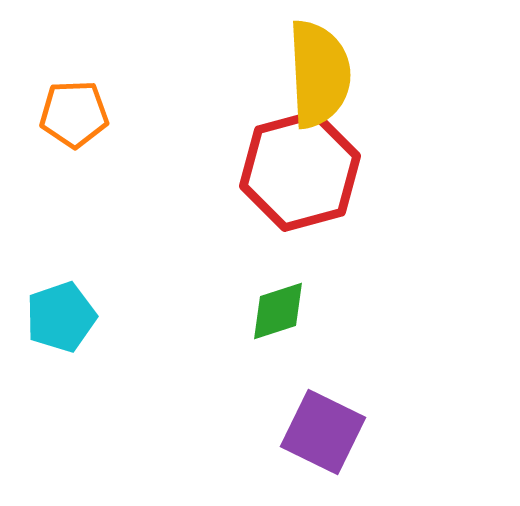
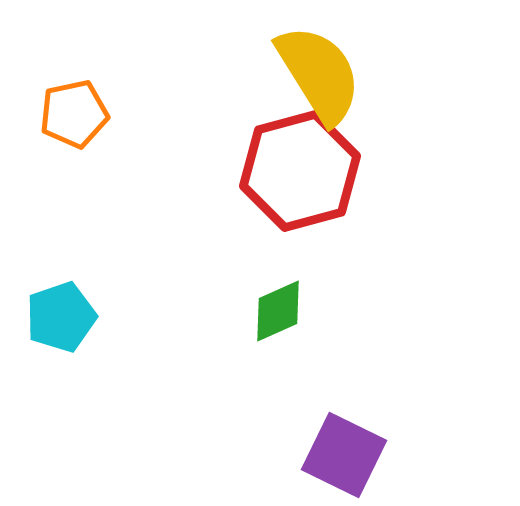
yellow semicircle: rotated 29 degrees counterclockwise
orange pentagon: rotated 10 degrees counterclockwise
green diamond: rotated 6 degrees counterclockwise
purple square: moved 21 px right, 23 px down
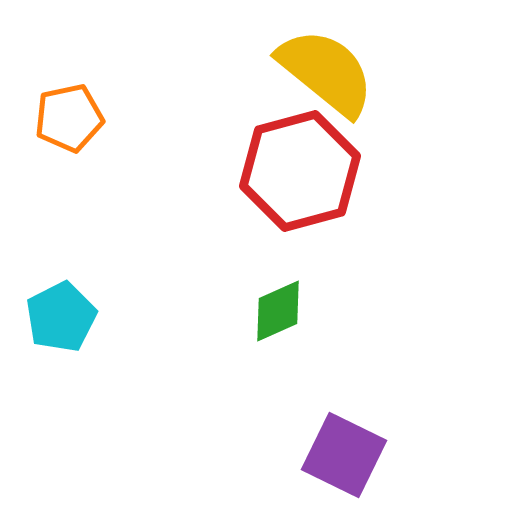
yellow semicircle: moved 7 px right, 2 px up; rotated 19 degrees counterclockwise
orange pentagon: moved 5 px left, 4 px down
cyan pentagon: rotated 8 degrees counterclockwise
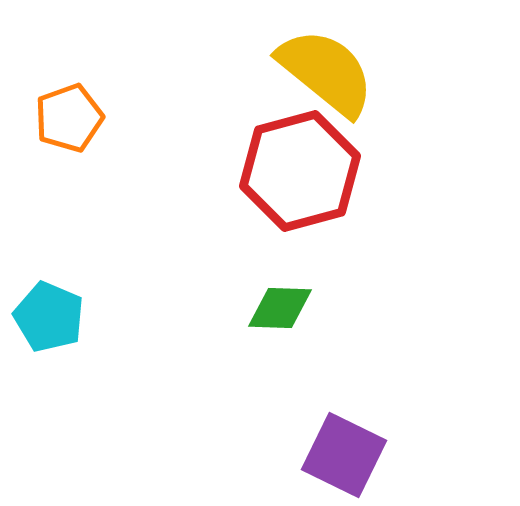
orange pentagon: rotated 8 degrees counterclockwise
green diamond: moved 2 px right, 3 px up; rotated 26 degrees clockwise
cyan pentagon: moved 12 px left; rotated 22 degrees counterclockwise
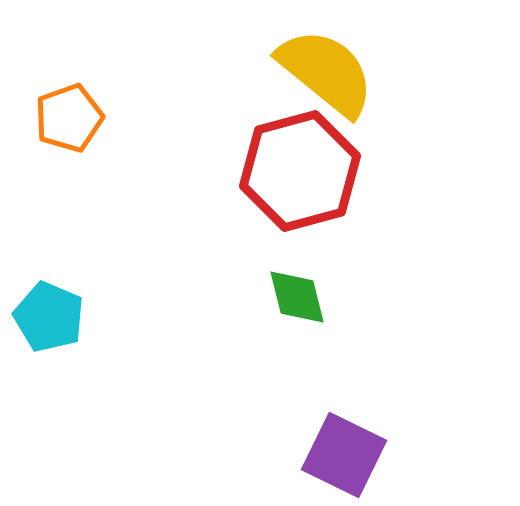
green diamond: moved 17 px right, 11 px up; rotated 74 degrees clockwise
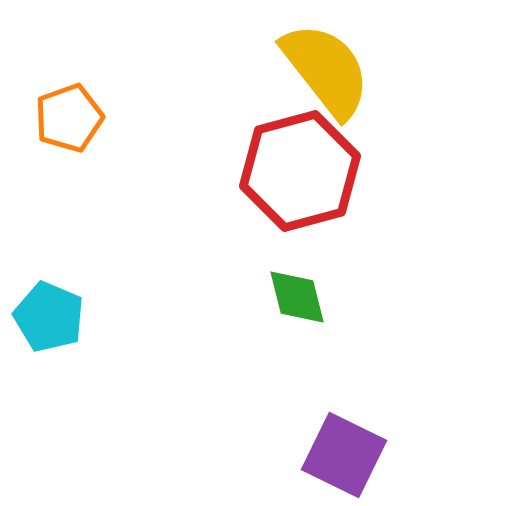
yellow semicircle: moved 2 px up; rotated 13 degrees clockwise
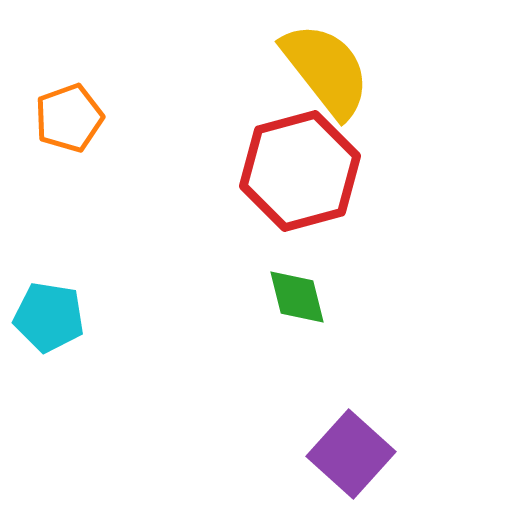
cyan pentagon: rotated 14 degrees counterclockwise
purple square: moved 7 px right, 1 px up; rotated 16 degrees clockwise
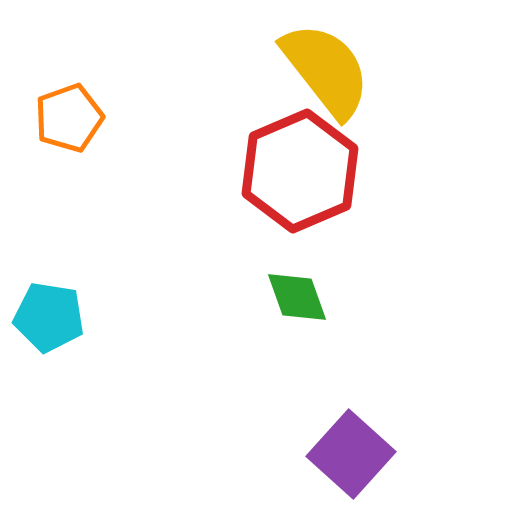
red hexagon: rotated 8 degrees counterclockwise
green diamond: rotated 6 degrees counterclockwise
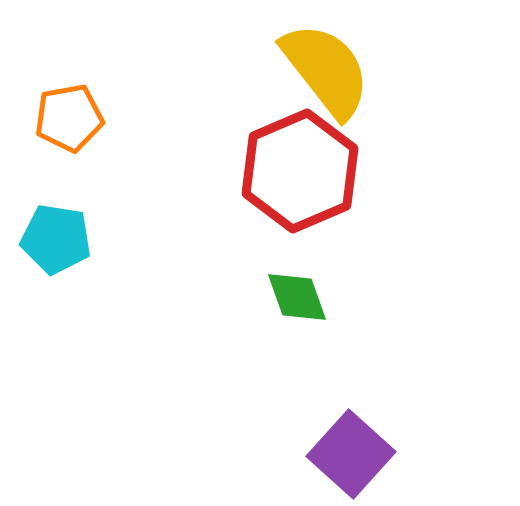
orange pentagon: rotated 10 degrees clockwise
cyan pentagon: moved 7 px right, 78 px up
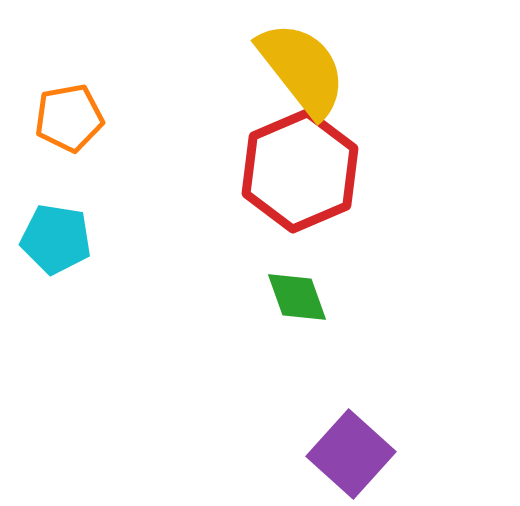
yellow semicircle: moved 24 px left, 1 px up
